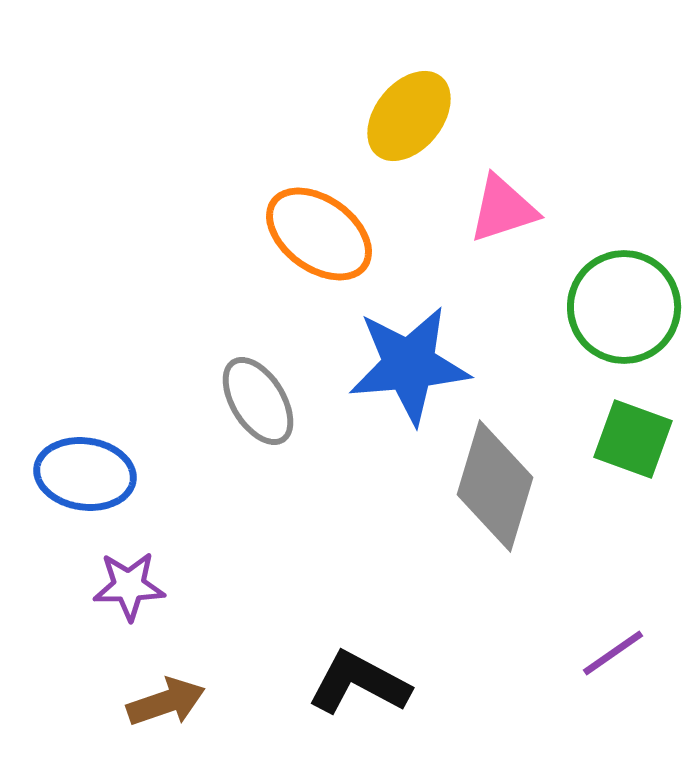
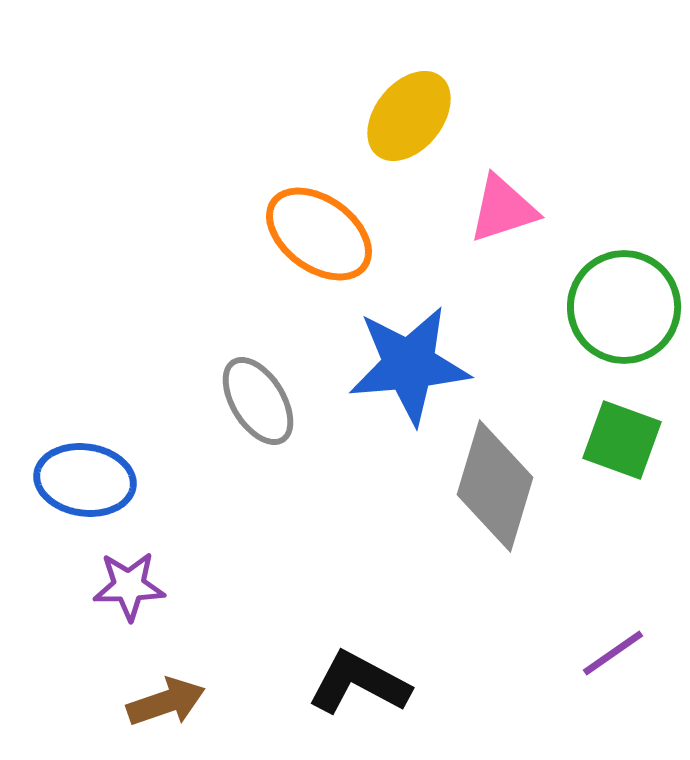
green square: moved 11 px left, 1 px down
blue ellipse: moved 6 px down
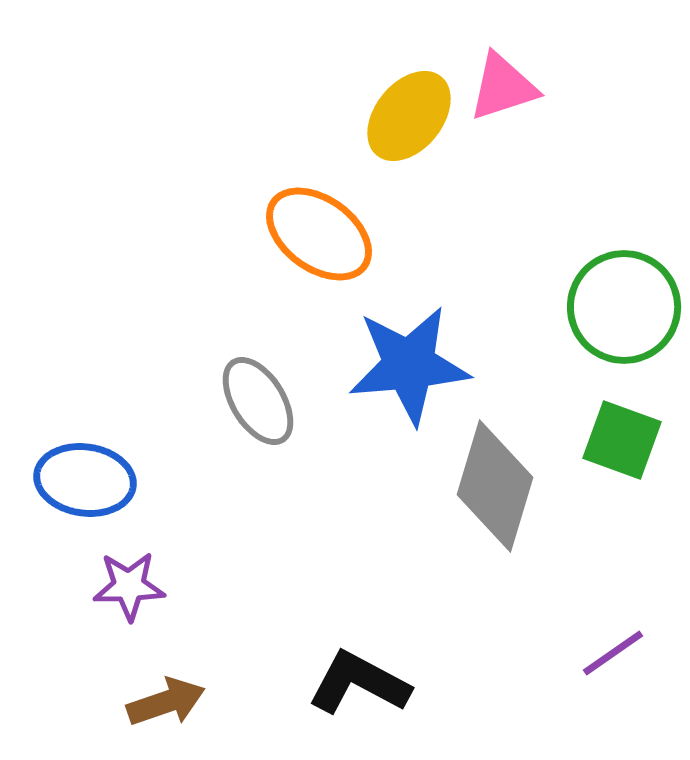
pink triangle: moved 122 px up
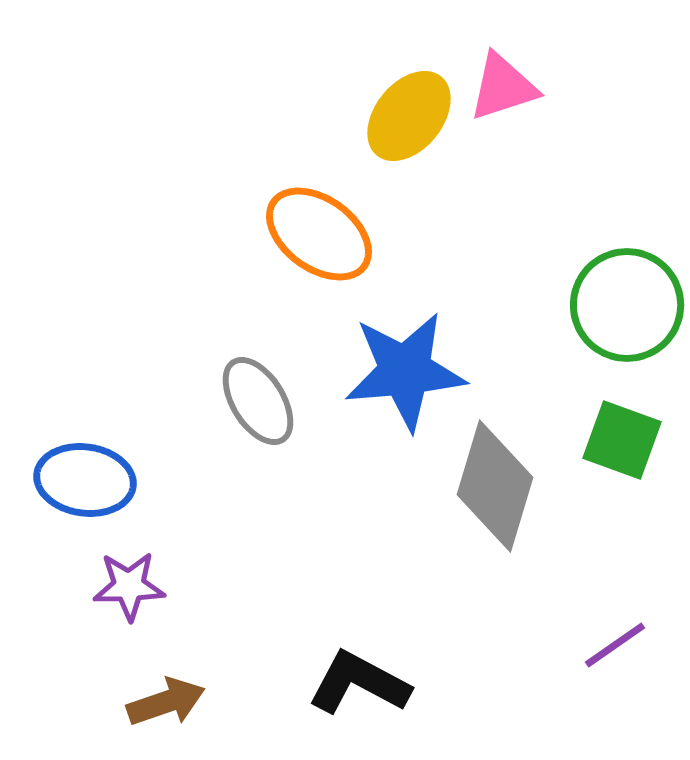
green circle: moved 3 px right, 2 px up
blue star: moved 4 px left, 6 px down
purple line: moved 2 px right, 8 px up
